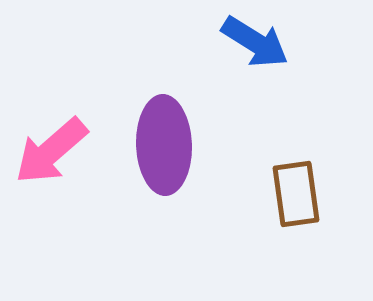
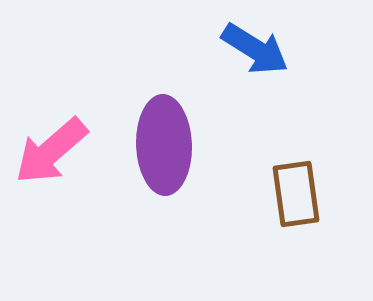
blue arrow: moved 7 px down
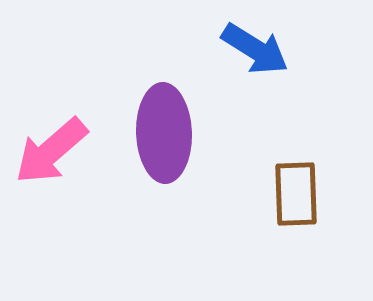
purple ellipse: moved 12 px up
brown rectangle: rotated 6 degrees clockwise
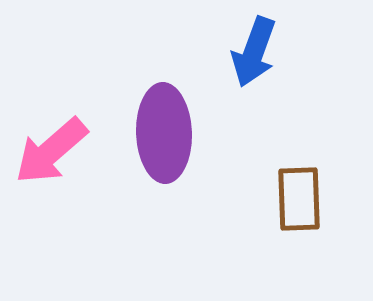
blue arrow: moved 1 px left, 3 px down; rotated 78 degrees clockwise
brown rectangle: moved 3 px right, 5 px down
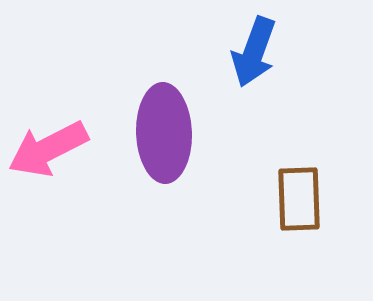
pink arrow: moved 3 px left, 2 px up; rotated 14 degrees clockwise
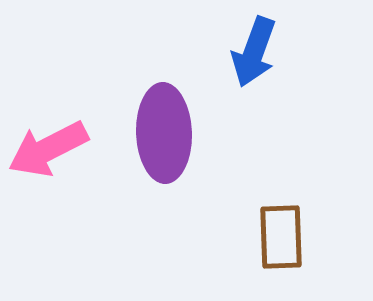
brown rectangle: moved 18 px left, 38 px down
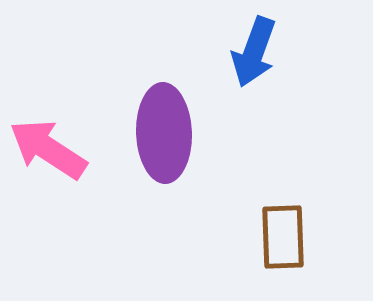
pink arrow: rotated 60 degrees clockwise
brown rectangle: moved 2 px right
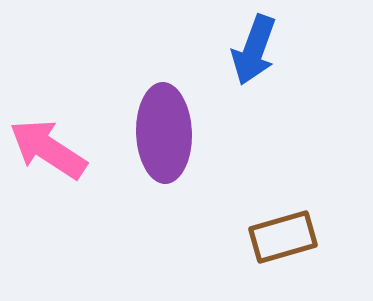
blue arrow: moved 2 px up
brown rectangle: rotated 76 degrees clockwise
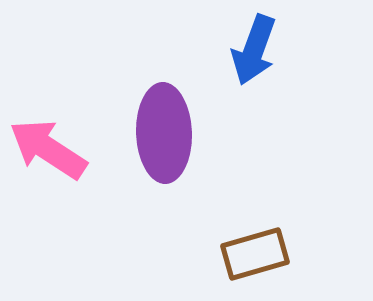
brown rectangle: moved 28 px left, 17 px down
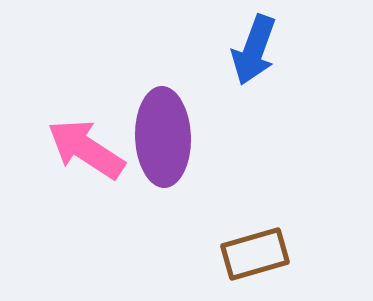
purple ellipse: moved 1 px left, 4 px down
pink arrow: moved 38 px right
